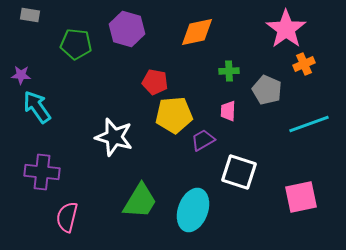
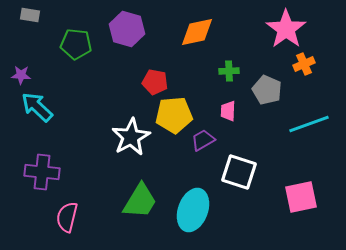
cyan arrow: rotated 12 degrees counterclockwise
white star: moved 17 px right; rotated 27 degrees clockwise
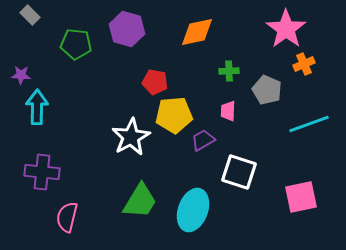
gray rectangle: rotated 36 degrees clockwise
cyan arrow: rotated 48 degrees clockwise
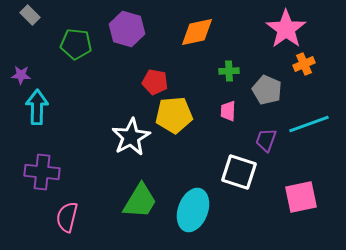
purple trapezoid: moved 63 px right; rotated 40 degrees counterclockwise
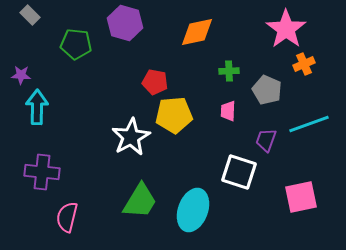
purple hexagon: moved 2 px left, 6 px up
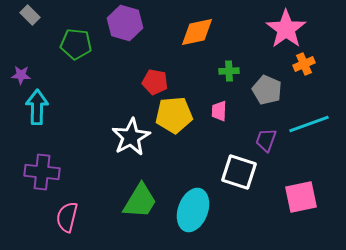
pink trapezoid: moved 9 px left
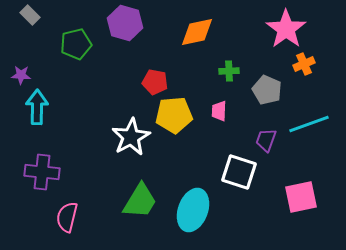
green pentagon: rotated 20 degrees counterclockwise
